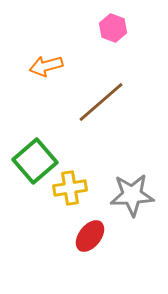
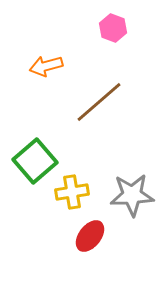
brown line: moved 2 px left
yellow cross: moved 2 px right, 4 px down
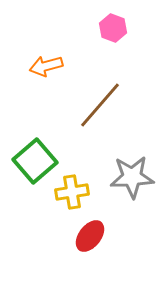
brown line: moved 1 px right, 3 px down; rotated 8 degrees counterclockwise
gray star: moved 18 px up
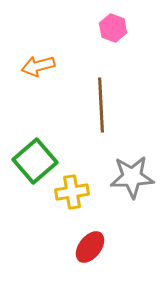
orange arrow: moved 8 px left
brown line: moved 1 px right; rotated 44 degrees counterclockwise
red ellipse: moved 11 px down
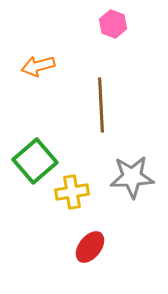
pink hexagon: moved 4 px up
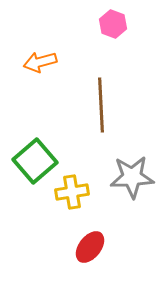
orange arrow: moved 2 px right, 4 px up
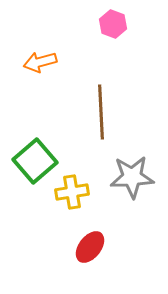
brown line: moved 7 px down
